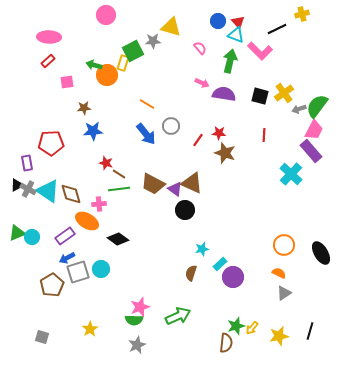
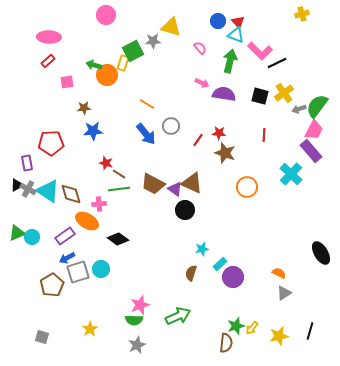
black line at (277, 29): moved 34 px down
orange circle at (284, 245): moved 37 px left, 58 px up
pink star at (140, 307): moved 2 px up
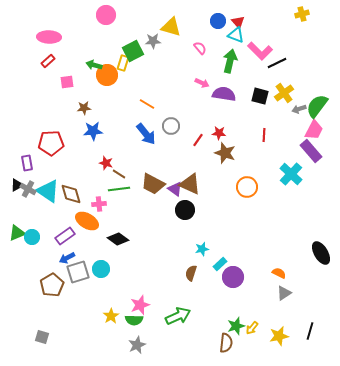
brown triangle at (192, 183): moved 2 px left, 1 px down
yellow star at (90, 329): moved 21 px right, 13 px up
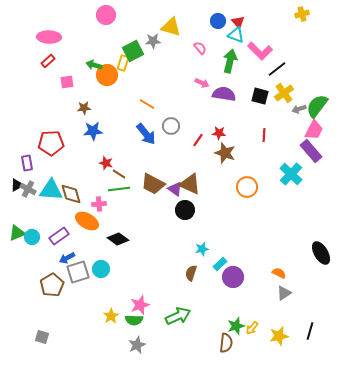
black line at (277, 63): moved 6 px down; rotated 12 degrees counterclockwise
cyan triangle at (48, 191): moved 3 px right, 1 px up; rotated 30 degrees counterclockwise
purple rectangle at (65, 236): moved 6 px left
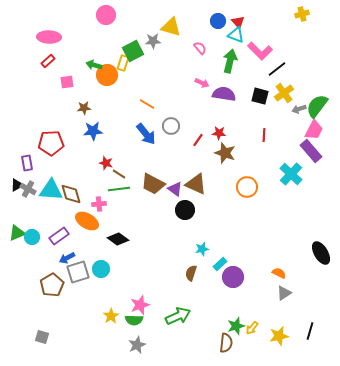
brown triangle at (190, 184): moved 6 px right
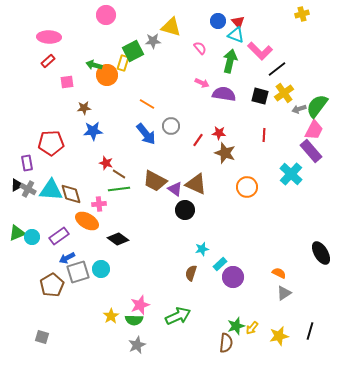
brown trapezoid at (153, 184): moved 2 px right, 3 px up
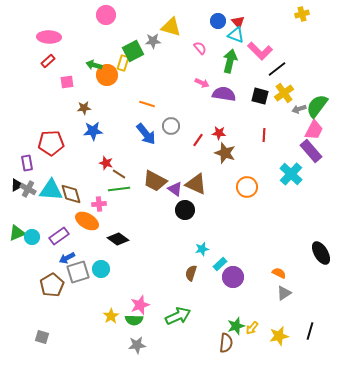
orange line at (147, 104): rotated 14 degrees counterclockwise
gray star at (137, 345): rotated 18 degrees clockwise
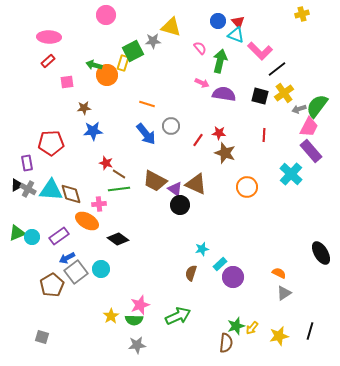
green arrow at (230, 61): moved 10 px left
pink trapezoid at (314, 130): moved 5 px left, 3 px up
black circle at (185, 210): moved 5 px left, 5 px up
gray square at (78, 272): moved 2 px left; rotated 20 degrees counterclockwise
